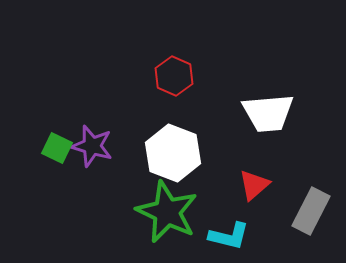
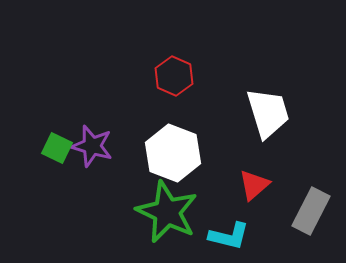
white trapezoid: rotated 102 degrees counterclockwise
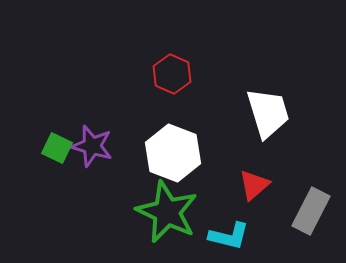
red hexagon: moved 2 px left, 2 px up
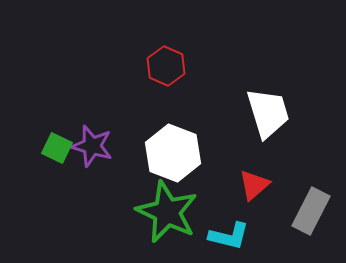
red hexagon: moved 6 px left, 8 px up
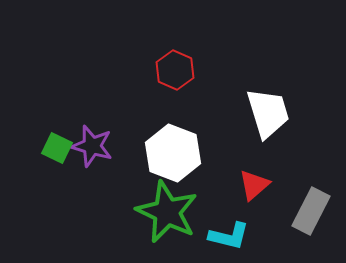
red hexagon: moved 9 px right, 4 px down
